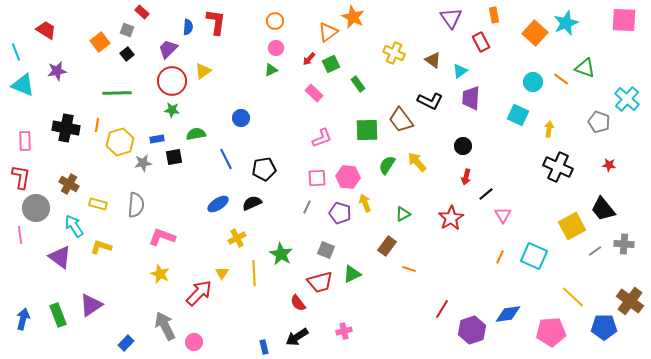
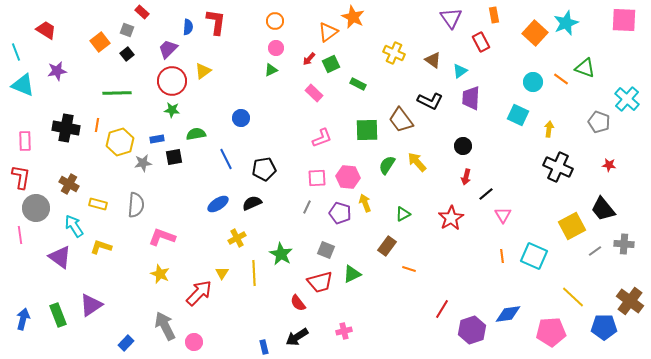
green rectangle at (358, 84): rotated 28 degrees counterclockwise
orange line at (500, 257): moved 2 px right, 1 px up; rotated 32 degrees counterclockwise
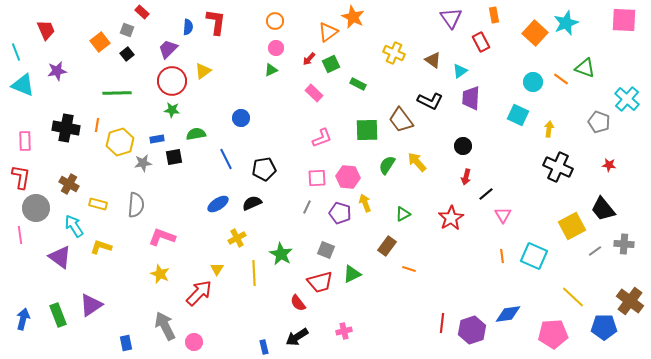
red trapezoid at (46, 30): rotated 35 degrees clockwise
yellow triangle at (222, 273): moved 5 px left, 4 px up
red line at (442, 309): moved 14 px down; rotated 24 degrees counterclockwise
pink pentagon at (551, 332): moved 2 px right, 2 px down
blue rectangle at (126, 343): rotated 56 degrees counterclockwise
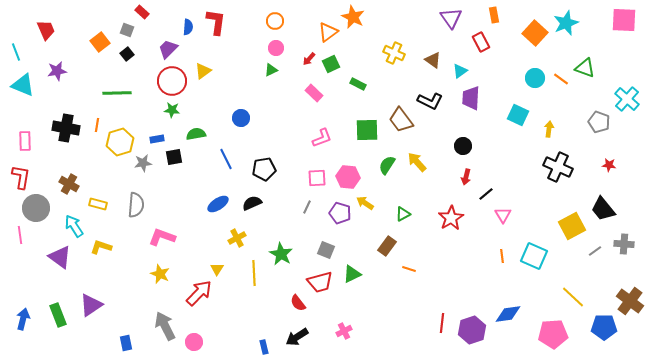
cyan circle at (533, 82): moved 2 px right, 4 px up
yellow arrow at (365, 203): rotated 36 degrees counterclockwise
pink cross at (344, 331): rotated 14 degrees counterclockwise
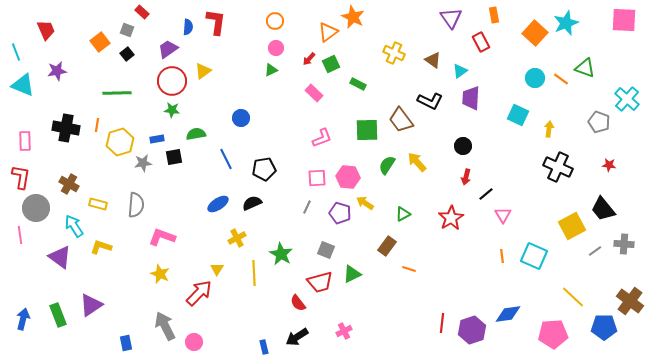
purple trapezoid at (168, 49): rotated 10 degrees clockwise
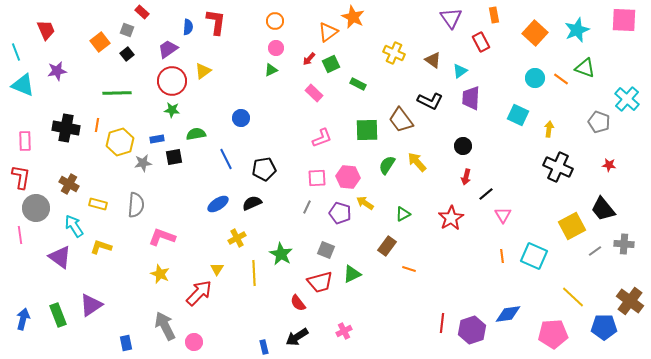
cyan star at (566, 23): moved 11 px right, 7 px down
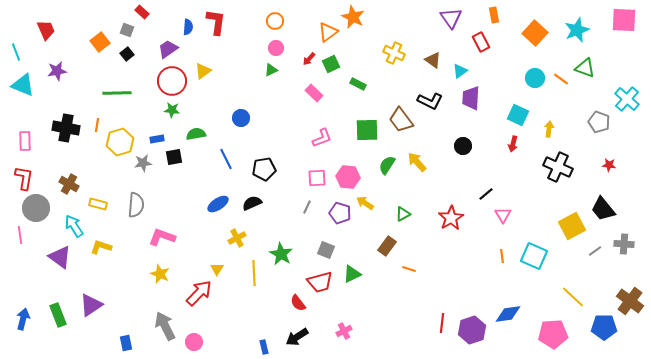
red L-shape at (21, 177): moved 3 px right, 1 px down
red arrow at (466, 177): moved 47 px right, 33 px up
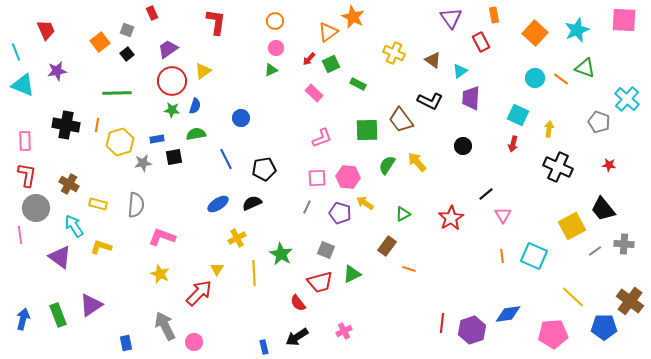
red rectangle at (142, 12): moved 10 px right, 1 px down; rotated 24 degrees clockwise
blue semicircle at (188, 27): moved 7 px right, 79 px down; rotated 14 degrees clockwise
black cross at (66, 128): moved 3 px up
red L-shape at (24, 178): moved 3 px right, 3 px up
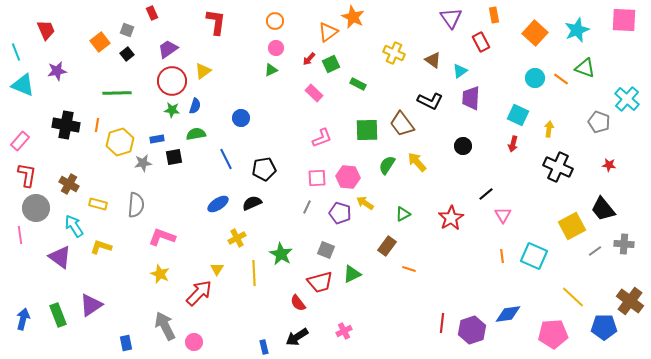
brown trapezoid at (401, 120): moved 1 px right, 4 px down
pink rectangle at (25, 141): moved 5 px left; rotated 42 degrees clockwise
